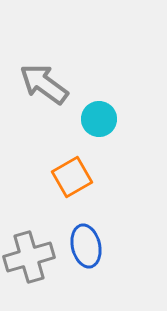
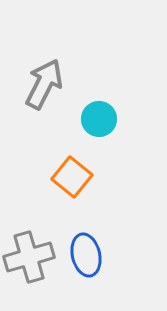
gray arrow: rotated 81 degrees clockwise
orange square: rotated 21 degrees counterclockwise
blue ellipse: moved 9 px down
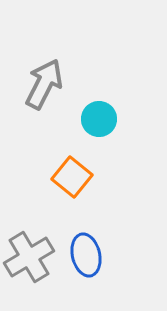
gray cross: rotated 15 degrees counterclockwise
